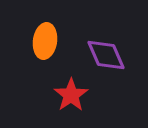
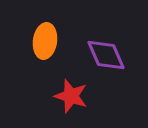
red star: moved 1 px down; rotated 20 degrees counterclockwise
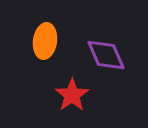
red star: moved 1 px right, 1 px up; rotated 20 degrees clockwise
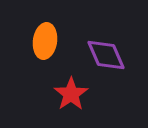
red star: moved 1 px left, 1 px up
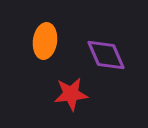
red star: rotated 28 degrees clockwise
